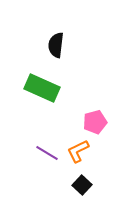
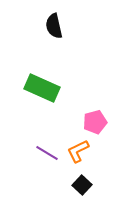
black semicircle: moved 2 px left, 19 px up; rotated 20 degrees counterclockwise
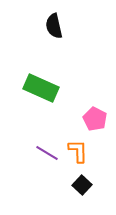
green rectangle: moved 1 px left
pink pentagon: moved 3 px up; rotated 30 degrees counterclockwise
orange L-shape: rotated 115 degrees clockwise
